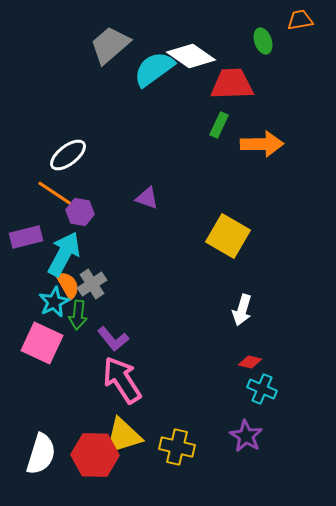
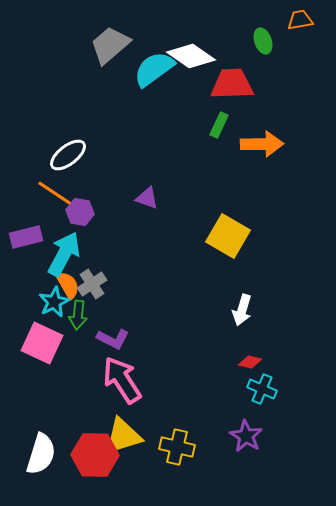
purple L-shape: rotated 24 degrees counterclockwise
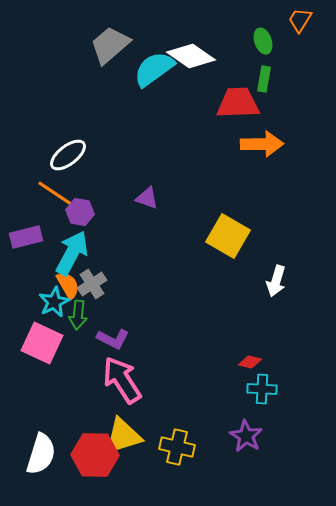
orange trapezoid: rotated 48 degrees counterclockwise
red trapezoid: moved 6 px right, 19 px down
green rectangle: moved 45 px right, 46 px up; rotated 15 degrees counterclockwise
cyan arrow: moved 8 px right, 1 px up
white arrow: moved 34 px right, 29 px up
cyan cross: rotated 20 degrees counterclockwise
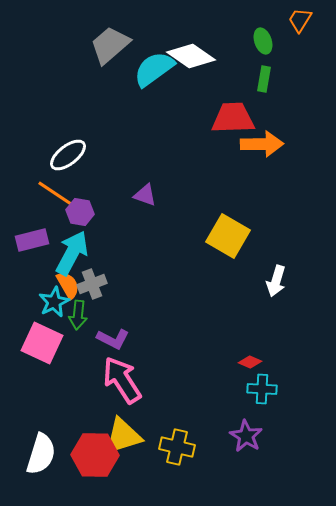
red trapezoid: moved 5 px left, 15 px down
purple triangle: moved 2 px left, 3 px up
purple rectangle: moved 6 px right, 3 px down
gray cross: rotated 12 degrees clockwise
red diamond: rotated 10 degrees clockwise
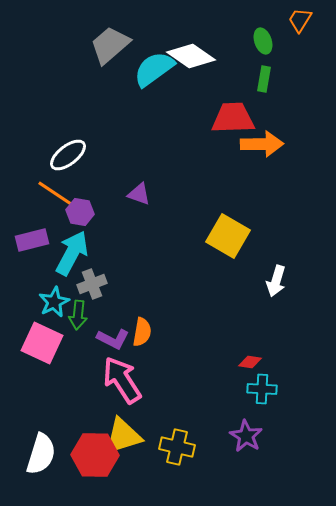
purple triangle: moved 6 px left, 1 px up
orange semicircle: moved 74 px right, 47 px down; rotated 40 degrees clockwise
red diamond: rotated 15 degrees counterclockwise
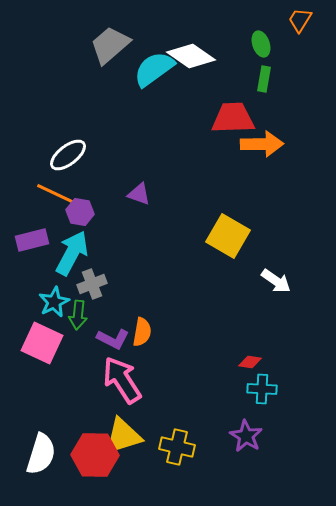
green ellipse: moved 2 px left, 3 px down
orange line: rotated 9 degrees counterclockwise
white arrow: rotated 72 degrees counterclockwise
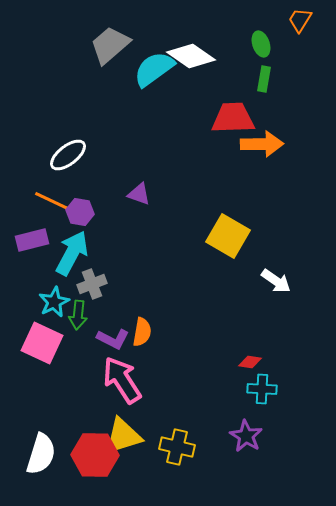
orange line: moved 2 px left, 8 px down
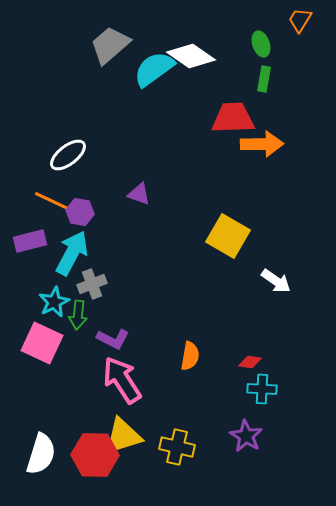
purple rectangle: moved 2 px left, 1 px down
orange semicircle: moved 48 px right, 24 px down
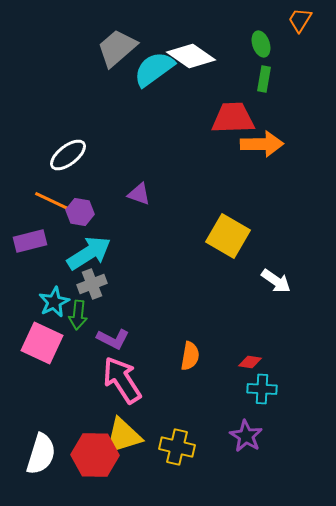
gray trapezoid: moved 7 px right, 3 px down
cyan arrow: moved 17 px right; rotated 30 degrees clockwise
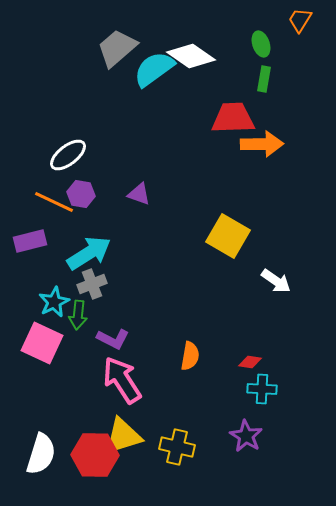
purple hexagon: moved 1 px right, 18 px up
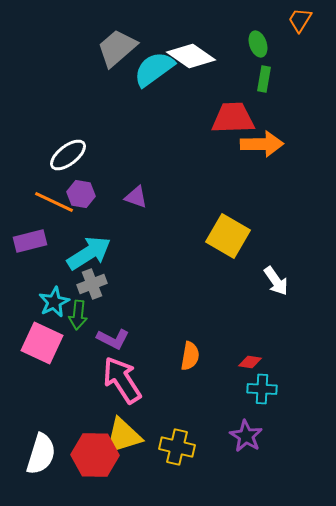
green ellipse: moved 3 px left
purple triangle: moved 3 px left, 3 px down
white arrow: rotated 20 degrees clockwise
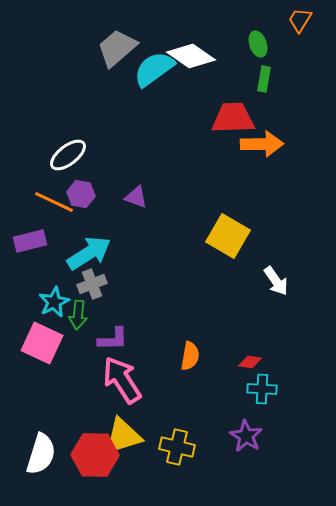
purple L-shape: rotated 28 degrees counterclockwise
